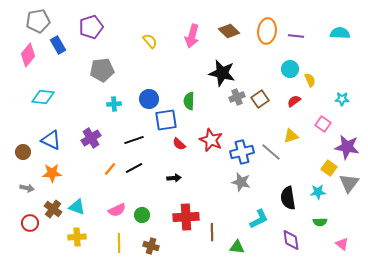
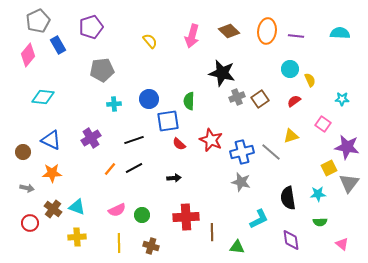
gray pentagon at (38, 21): rotated 15 degrees counterclockwise
blue square at (166, 120): moved 2 px right, 1 px down
yellow square at (329, 168): rotated 28 degrees clockwise
cyan star at (318, 192): moved 2 px down
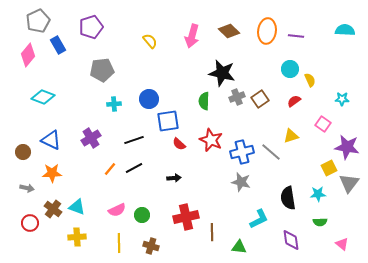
cyan semicircle at (340, 33): moved 5 px right, 3 px up
cyan diamond at (43, 97): rotated 15 degrees clockwise
green semicircle at (189, 101): moved 15 px right
red cross at (186, 217): rotated 10 degrees counterclockwise
green triangle at (237, 247): moved 2 px right
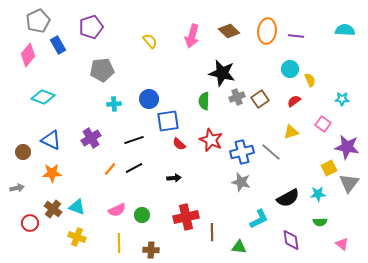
yellow triangle at (291, 136): moved 4 px up
gray arrow at (27, 188): moved 10 px left; rotated 24 degrees counterclockwise
black semicircle at (288, 198): rotated 110 degrees counterclockwise
yellow cross at (77, 237): rotated 24 degrees clockwise
brown cross at (151, 246): moved 4 px down; rotated 14 degrees counterclockwise
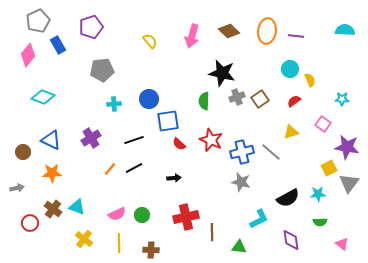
pink semicircle at (117, 210): moved 4 px down
yellow cross at (77, 237): moved 7 px right, 2 px down; rotated 18 degrees clockwise
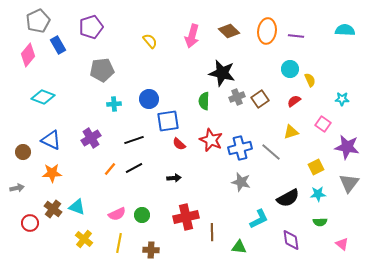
blue cross at (242, 152): moved 2 px left, 4 px up
yellow square at (329, 168): moved 13 px left, 1 px up
yellow line at (119, 243): rotated 12 degrees clockwise
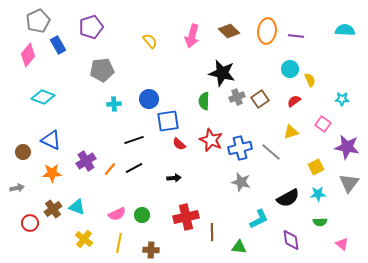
purple cross at (91, 138): moved 5 px left, 23 px down
brown cross at (53, 209): rotated 18 degrees clockwise
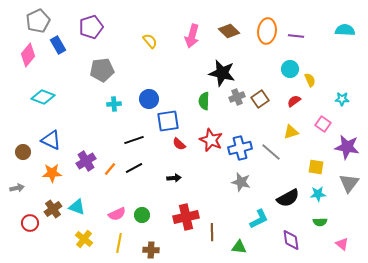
yellow square at (316, 167): rotated 35 degrees clockwise
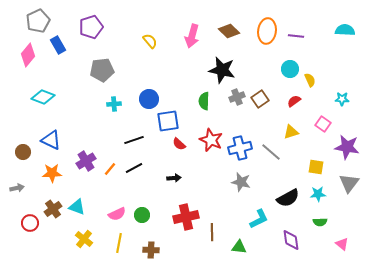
black star at (222, 73): moved 3 px up
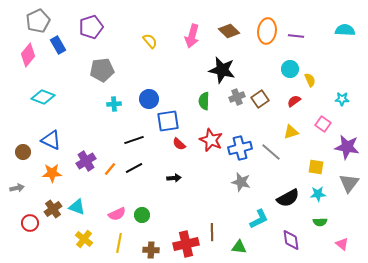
red cross at (186, 217): moved 27 px down
